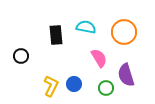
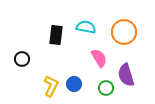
black rectangle: rotated 12 degrees clockwise
black circle: moved 1 px right, 3 px down
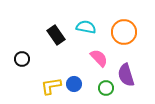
black rectangle: rotated 42 degrees counterclockwise
pink semicircle: rotated 12 degrees counterclockwise
yellow L-shape: rotated 125 degrees counterclockwise
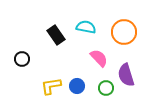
blue circle: moved 3 px right, 2 px down
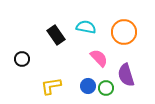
blue circle: moved 11 px right
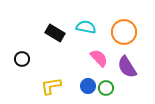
black rectangle: moved 1 px left, 2 px up; rotated 24 degrees counterclockwise
purple semicircle: moved 1 px right, 8 px up; rotated 15 degrees counterclockwise
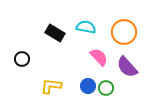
pink semicircle: moved 1 px up
purple semicircle: rotated 10 degrees counterclockwise
yellow L-shape: rotated 15 degrees clockwise
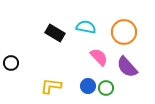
black circle: moved 11 px left, 4 px down
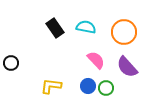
black rectangle: moved 5 px up; rotated 24 degrees clockwise
pink semicircle: moved 3 px left, 3 px down
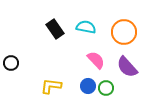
black rectangle: moved 1 px down
